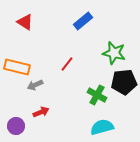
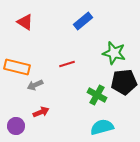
red line: rotated 35 degrees clockwise
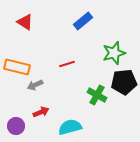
green star: rotated 30 degrees counterclockwise
cyan semicircle: moved 32 px left
